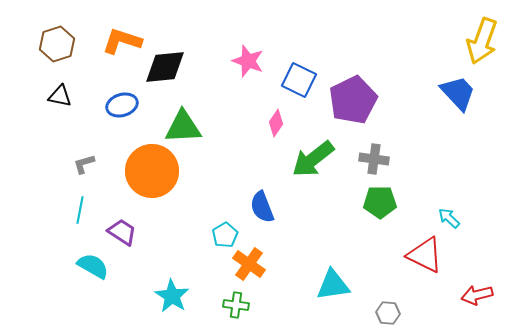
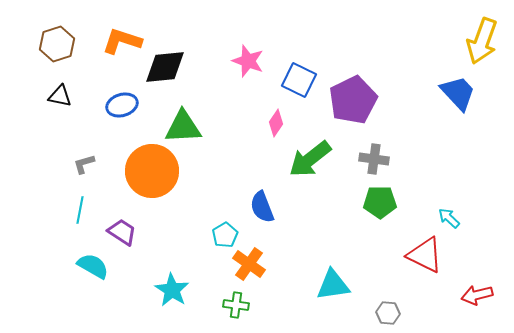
green arrow: moved 3 px left
cyan star: moved 6 px up
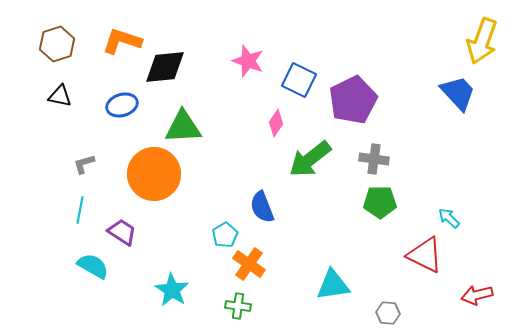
orange circle: moved 2 px right, 3 px down
green cross: moved 2 px right, 1 px down
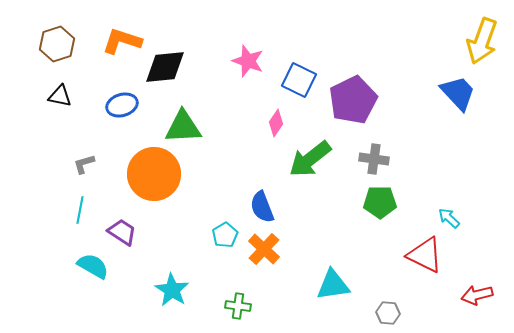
orange cross: moved 15 px right, 15 px up; rotated 8 degrees clockwise
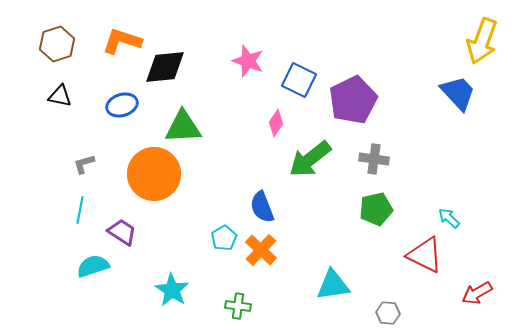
green pentagon: moved 4 px left, 7 px down; rotated 12 degrees counterclockwise
cyan pentagon: moved 1 px left, 3 px down
orange cross: moved 3 px left, 1 px down
cyan semicircle: rotated 48 degrees counterclockwise
red arrow: moved 2 px up; rotated 16 degrees counterclockwise
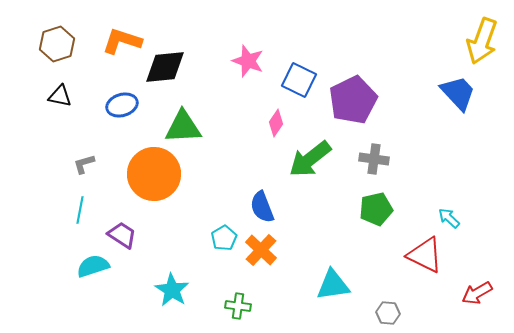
purple trapezoid: moved 3 px down
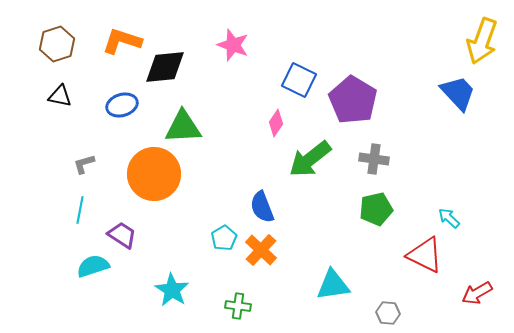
pink star: moved 15 px left, 16 px up
purple pentagon: rotated 15 degrees counterclockwise
